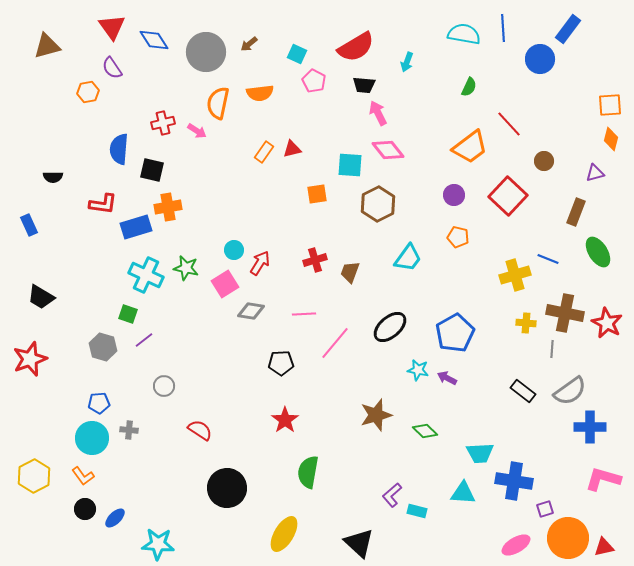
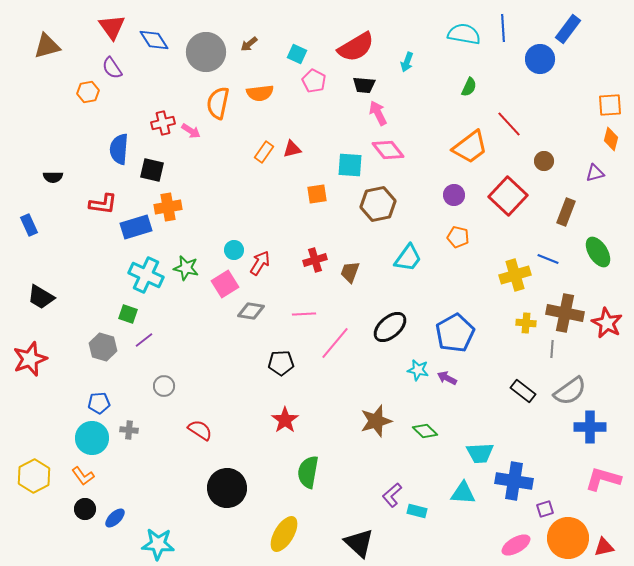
pink arrow at (197, 131): moved 6 px left
brown hexagon at (378, 204): rotated 16 degrees clockwise
brown rectangle at (576, 212): moved 10 px left
brown star at (376, 415): moved 6 px down
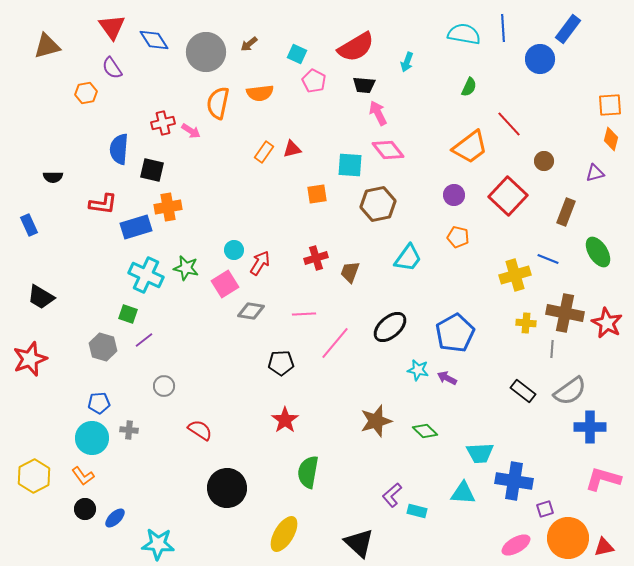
orange hexagon at (88, 92): moved 2 px left, 1 px down
red cross at (315, 260): moved 1 px right, 2 px up
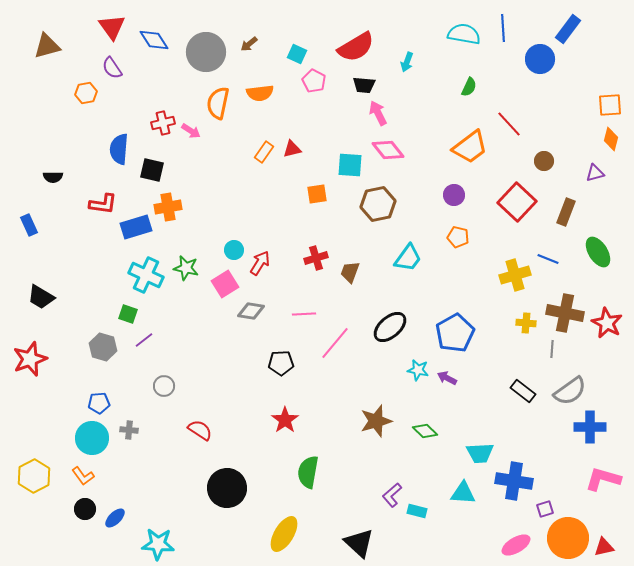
red square at (508, 196): moved 9 px right, 6 px down
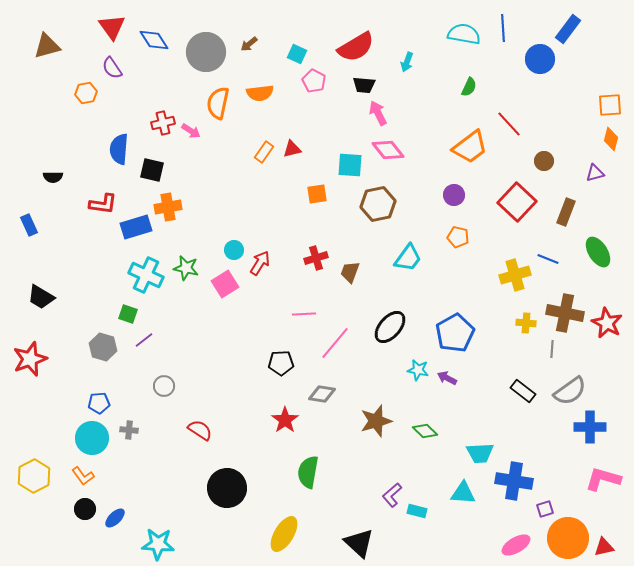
gray diamond at (251, 311): moved 71 px right, 83 px down
black ellipse at (390, 327): rotated 8 degrees counterclockwise
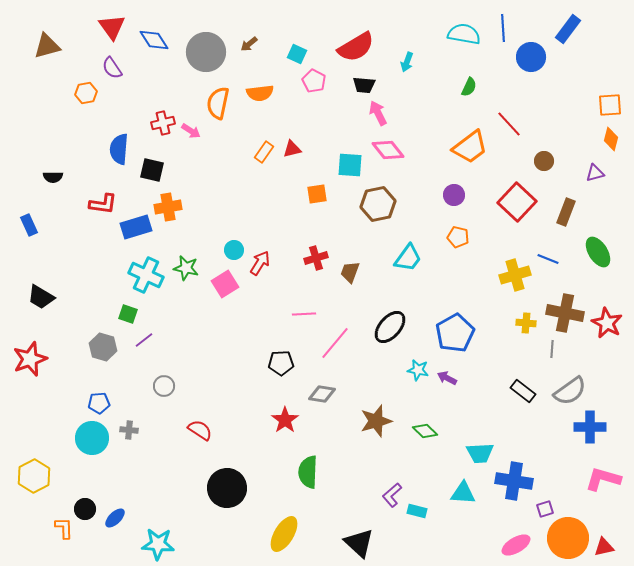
blue circle at (540, 59): moved 9 px left, 2 px up
green semicircle at (308, 472): rotated 8 degrees counterclockwise
orange L-shape at (83, 476): moved 19 px left, 52 px down; rotated 145 degrees counterclockwise
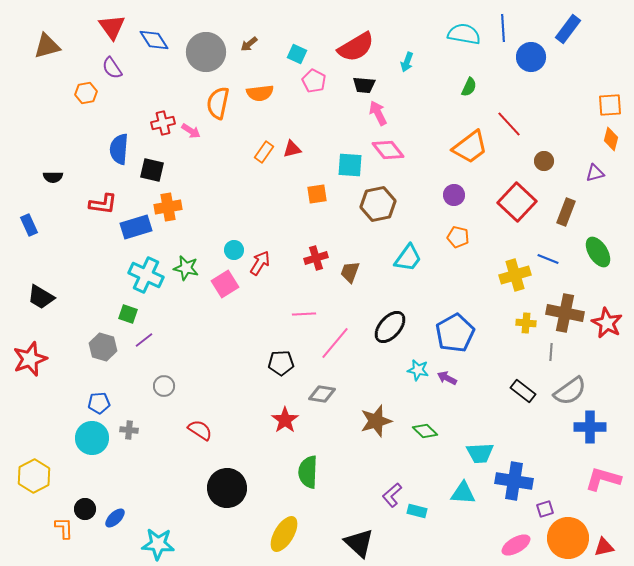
gray line at (552, 349): moved 1 px left, 3 px down
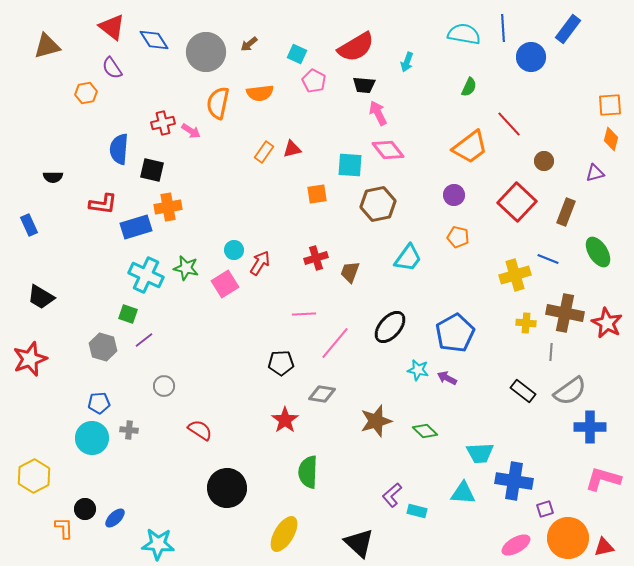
red triangle at (112, 27): rotated 16 degrees counterclockwise
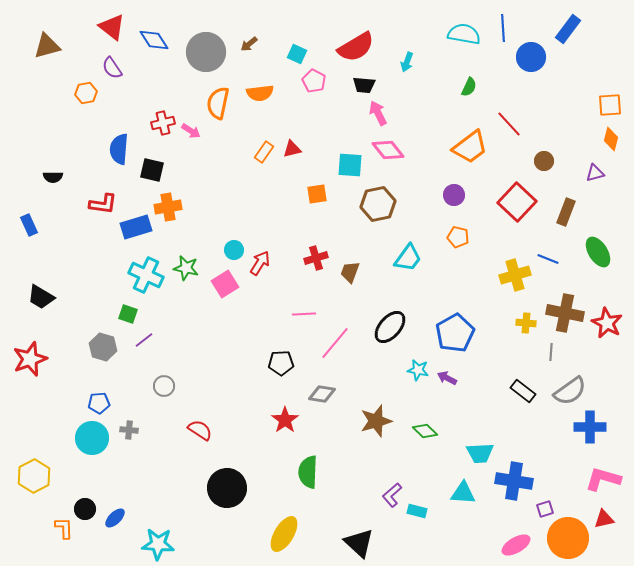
red triangle at (604, 547): moved 28 px up
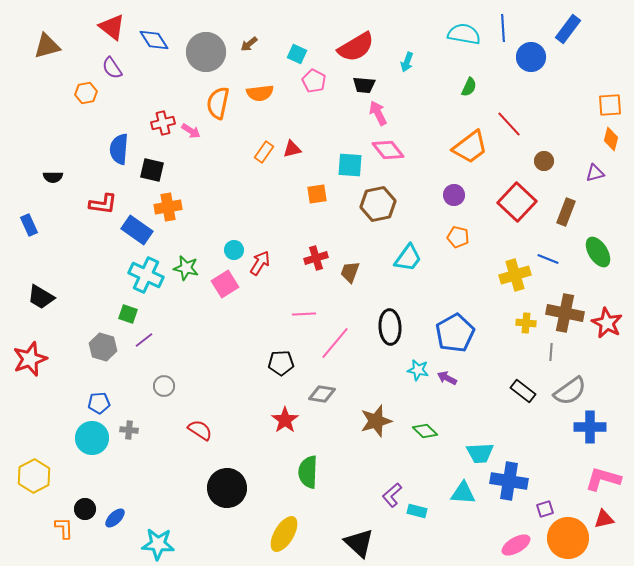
blue rectangle at (136, 227): moved 1 px right, 3 px down; rotated 52 degrees clockwise
black ellipse at (390, 327): rotated 44 degrees counterclockwise
blue cross at (514, 481): moved 5 px left
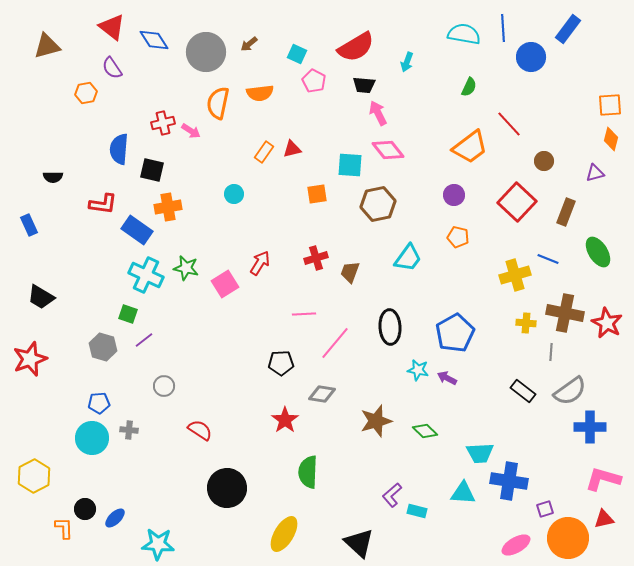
cyan circle at (234, 250): moved 56 px up
